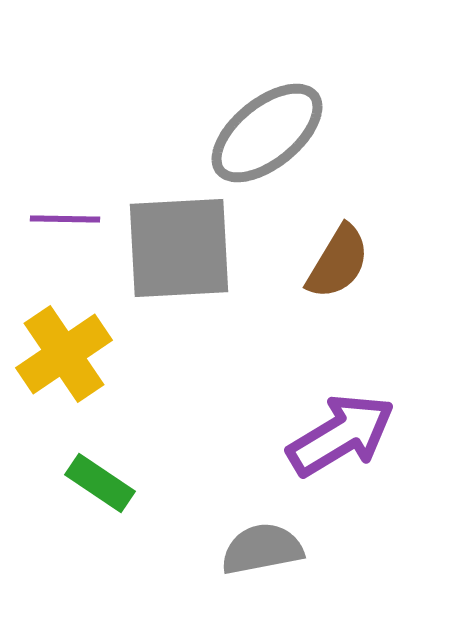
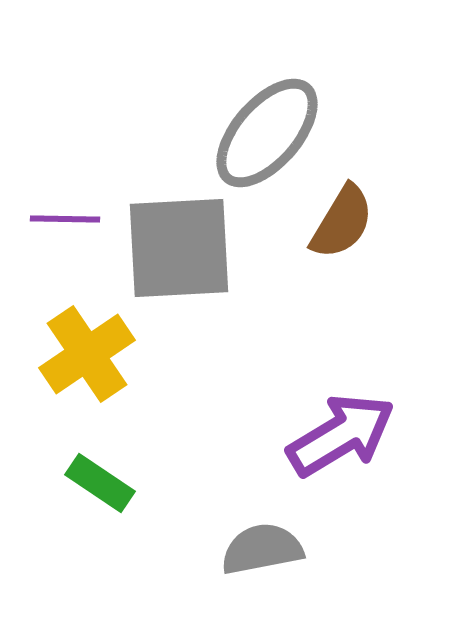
gray ellipse: rotated 10 degrees counterclockwise
brown semicircle: moved 4 px right, 40 px up
yellow cross: moved 23 px right
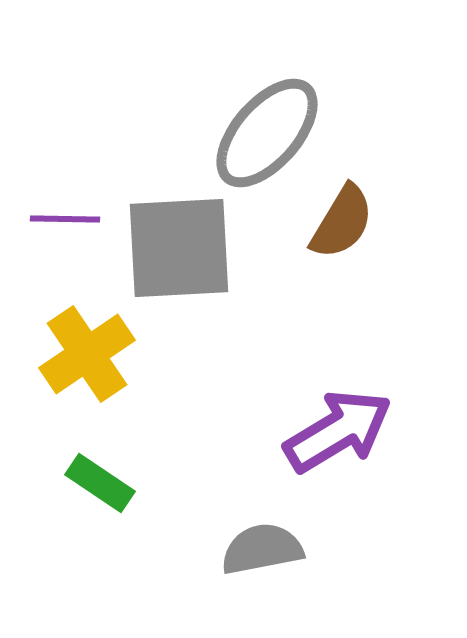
purple arrow: moved 3 px left, 4 px up
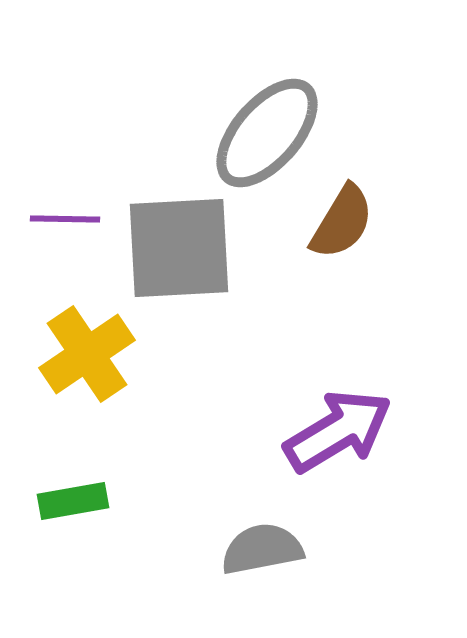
green rectangle: moved 27 px left, 18 px down; rotated 44 degrees counterclockwise
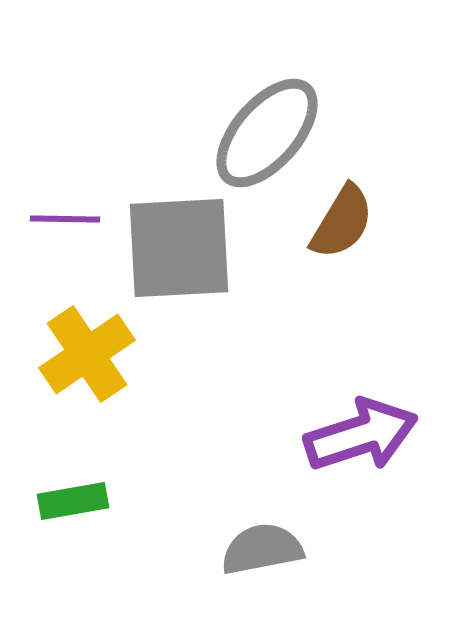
purple arrow: moved 23 px right, 4 px down; rotated 13 degrees clockwise
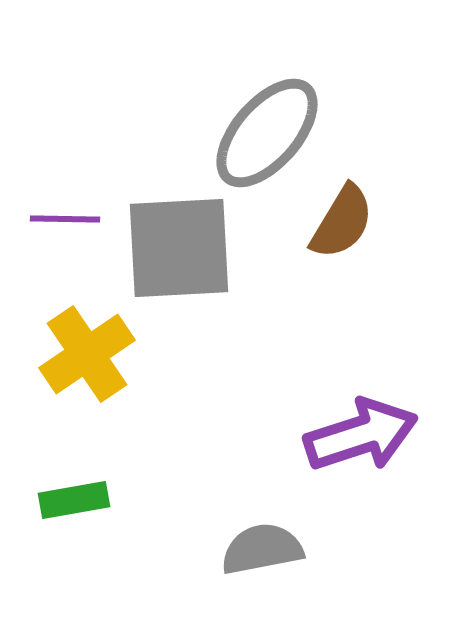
green rectangle: moved 1 px right, 1 px up
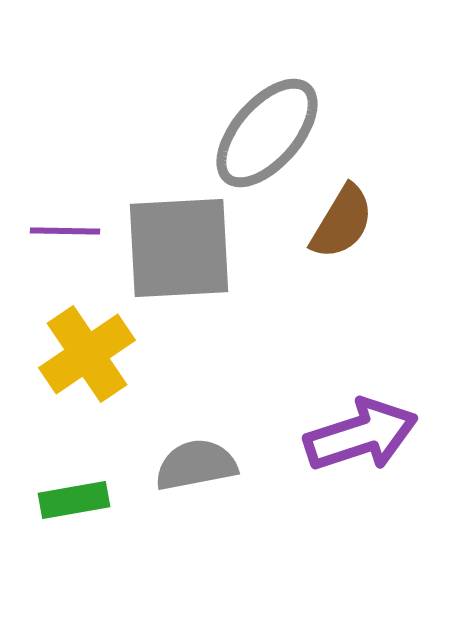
purple line: moved 12 px down
gray semicircle: moved 66 px left, 84 px up
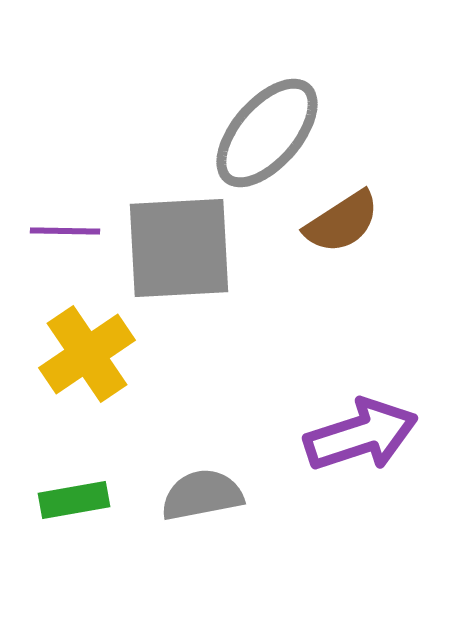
brown semicircle: rotated 26 degrees clockwise
gray semicircle: moved 6 px right, 30 px down
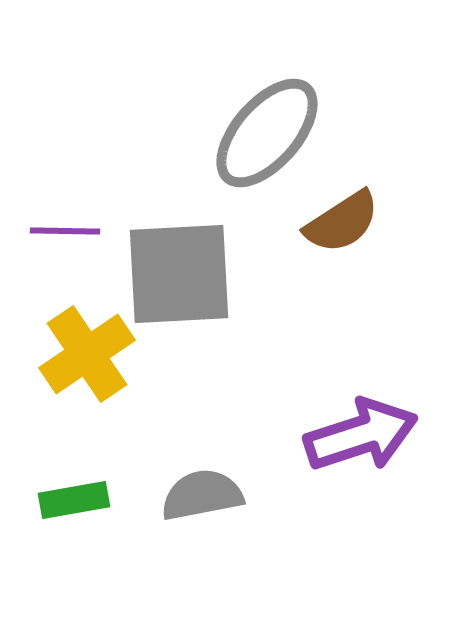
gray square: moved 26 px down
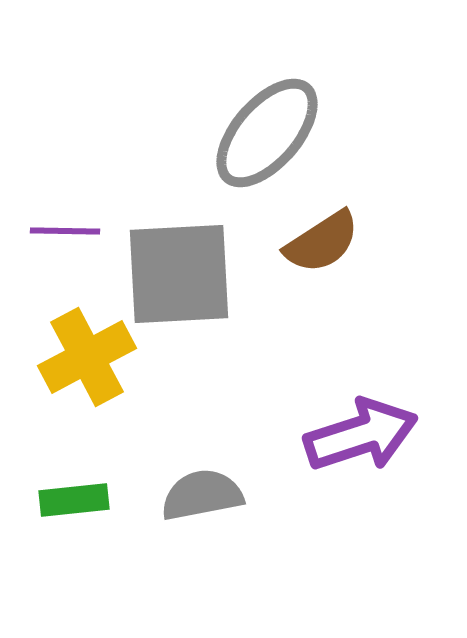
brown semicircle: moved 20 px left, 20 px down
yellow cross: moved 3 px down; rotated 6 degrees clockwise
green rectangle: rotated 4 degrees clockwise
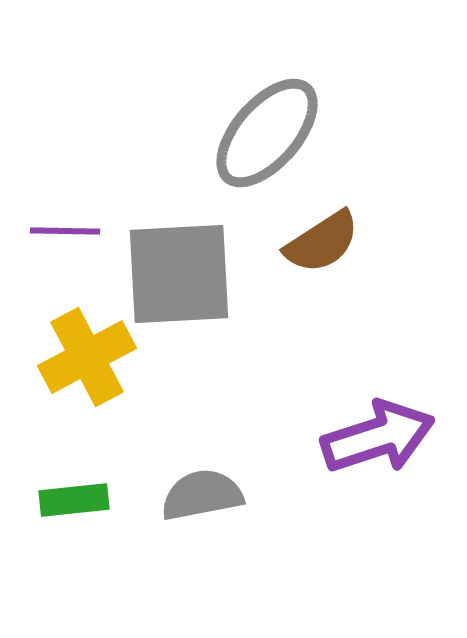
purple arrow: moved 17 px right, 2 px down
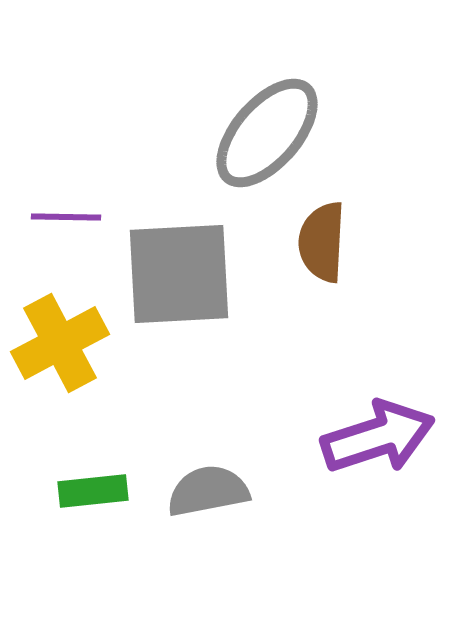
purple line: moved 1 px right, 14 px up
brown semicircle: rotated 126 degrees clockwise
yellow cross: moved 27 px left, 14 px up
gray semicircle: moved 6 px right, 4 px up
green rectangle: moved 19 px right, 9 px up
